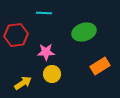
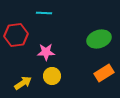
green ellipse: moved 15 px right, 7 px down
orange rectangle: moved 4 px right, 7 px down
yellow circle: moved 2 px down
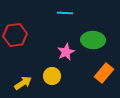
cyan line: moved 21 px right
red hexagon: moved 1 px left
green ellipse: moved 6 px left, 1 px down; rotated 20 degrees clockwise
pink star: moved 20 px right; rotated 24 degrees counterclockwise
orange rectangle: rotated 18 degrees counterclockwise
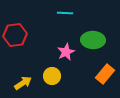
orange rectangle: moved 1 px right, 1 px down
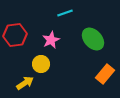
cyan line: rotated 21 degrees counterclockwise
green ellipse: moved 1 px up; rotated 45 degrees clockwise
pink star: moved 15 px left, 12 px up
yellow circle: moved 11 px left, 12 px up
yellow arrow: moved 2 px right
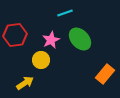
green ellipse: moved 13 px left
yellow circle: moved 4 px up
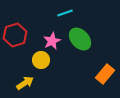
red hexagon: rotated 10 degrees counterclockwise
pink star: moved 1 px right, 1 px down
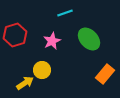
green ellipse: moved 9 px right
yellow circle: moved 1 px right, 10 px down
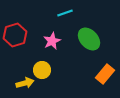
yellow arrow: rotated 18 degrees clockwise
